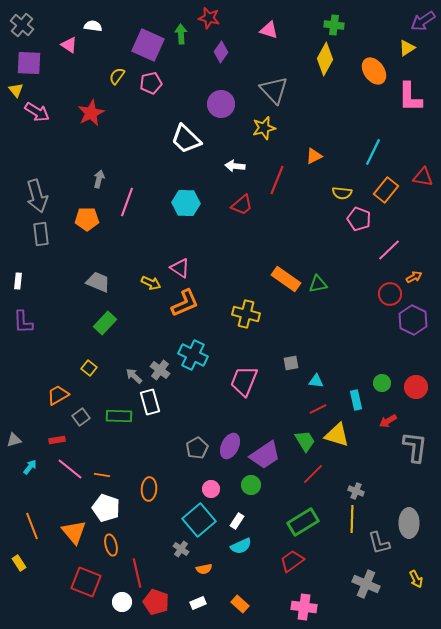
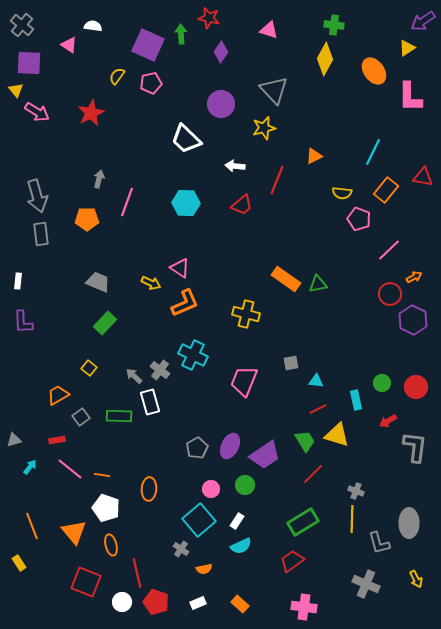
green circle at (251, 485): moved 6 px left
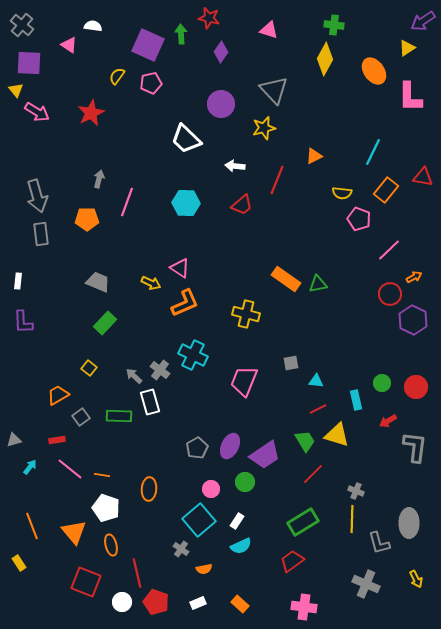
green circle at (245, 485): moved 3 px up
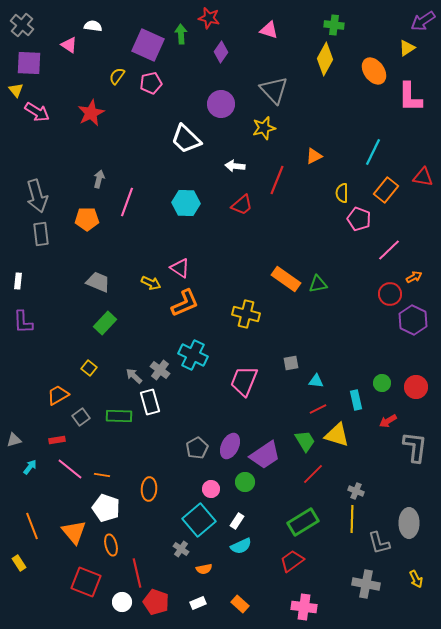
yellow semicircle at (342, 193): rotated 84 degrees clockwise
gray cross at (366, 584): rotated 12 degrees counterclockwise
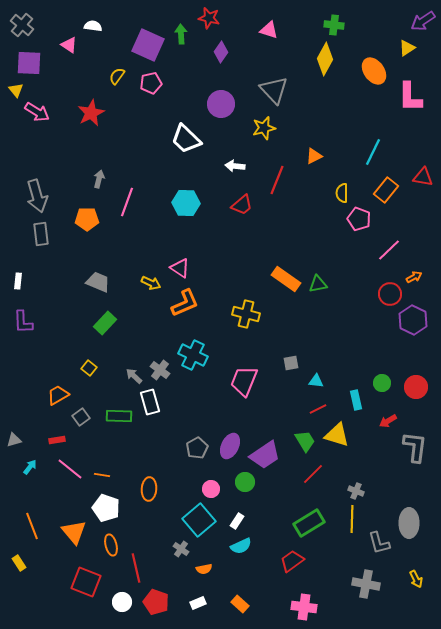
green rectangle at (303, 522): moved 6 px right, 1 px down
red line at (137, 573): moved 1 px left, 5 px up
